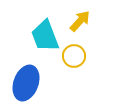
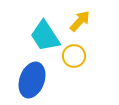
cyan trapezoid: rotated 12 degrees counterclockwise
blue ellipse: moved 6 px right, 3 px up
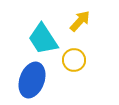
cyan trapezoid: moved 2 px left, 3 px down
yellow circle: moved 4 px down
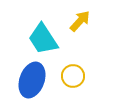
yellow circle: moved 1 px left, 16 px down
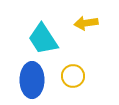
yellow arrow: moved 6 px right, 2 px down; rotated 140 degrees counterclockwise
blue ellipse: rotated 20 degrees counterclockwise
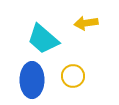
cyan trapezoid: rotated 16 degrees counterclockwise
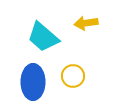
cyan trapezoid: moved 2 px up
blue ellipse: moved 1 px right, 2 px down
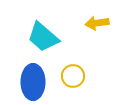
yellow arrow: moved 11 px right
